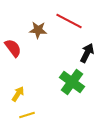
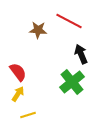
red semicircle: moved 5 px right, 24 px down
black arrow: moved 6 px left, 1 px down; rotated 48 degrees counterclockwise
green cross: rotated 15 degrees clockwise
yellow line: moved 1 px right
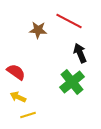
black arrow: moved 1 px left, 1 px up
red semicircle: moved 2 px left; rotated 18 degrees counterclockwise
yellow arrow: moved 3 px down; rotated 98 degrees counterclockwise
